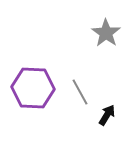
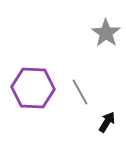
black arrow: moved 7 px down
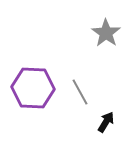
black arrow: moved 1 px left
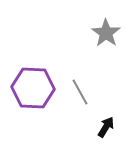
black arrow: moved 5 px down
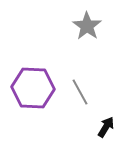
gray star: moved 19 px left, 7 px up
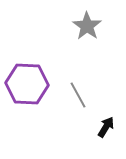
purple hexagon: moved 6 px left, 4 px up
gray line: moved 2 px left, 3 px down
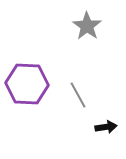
black arrow: rotated 50 degrees clockwise
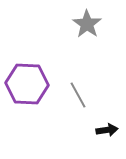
gray star: moved 2 px up
black arrow: moved 1 px right, 3 px down
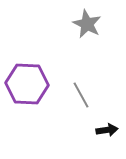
gray star: rotated 8 degrees counterclockwise
gray line: moved 3 px right
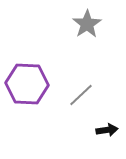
gray star: rotated 12 degrees clockwise
gray line: rotated 76 degrees clockwise
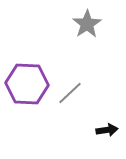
gray line: moved 11 px left, 2 px up
